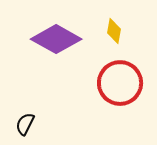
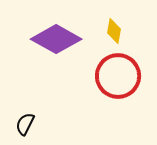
red circle: moved 2 px left, 7 px up
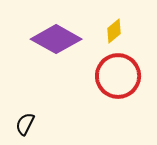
yellow diamond: rotated 40 degrees clockwise
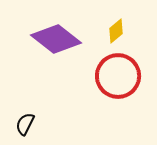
yellow diamond: moved 2 px right
purple diamond: rotated 9 degrees clockwise
